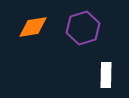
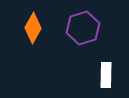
orange diamond: moved 1 px down; rotated 52 degrees counterclockwise
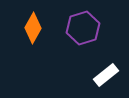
white rectangle: rotated 50 degrees clockwise
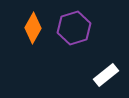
purple hexagon: moved 9 px left
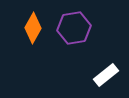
purple hexagon: rotated 8 degrees clockwise
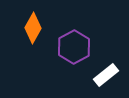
purple hexagon: moved 19 px down; rotated 20 degrees counterclockwise
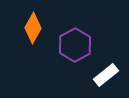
purple hexagon: moved 1 px right, 2 px up
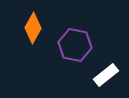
purple hexagon: rotated 20 degrees counterclockwise
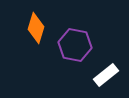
orange diamond: moved 3 px right; rotated 12 degrees counterclockwise
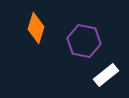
purple hexagon: moved 9 px right, 4 px up
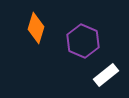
purple hexagon: moved 1 px left; rotated 12 degrees clockwise
